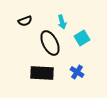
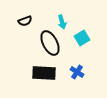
black rectangle: moved 2 px right
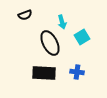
black semicircle: moved 6 px up
cyan square: moved 1 px up
blue cross: rotated 24 degrees counterclockwise
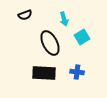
cyan arrow: moved 2 px right, 3 px up
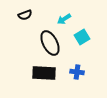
cyan arrow: rotated 72 degrees clockwise
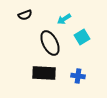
blue cross: moved 1 px right, 4 px down
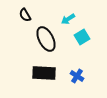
black semicircle: rotated 80 degrees clockwise
cyan arrow: moved 4 px right
black ellipse: moved 4 px left, 4 px up
blue cross: moved 1 px left; rotated 24 degrees clockwise
